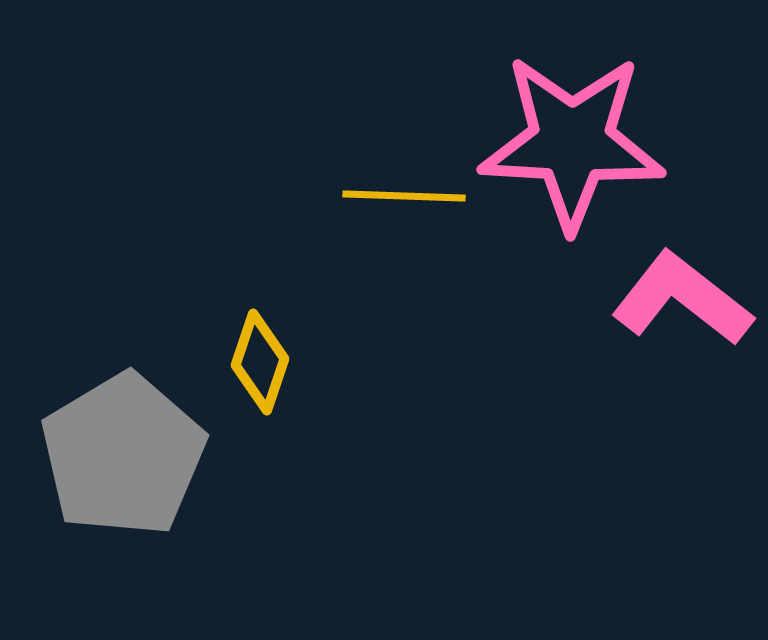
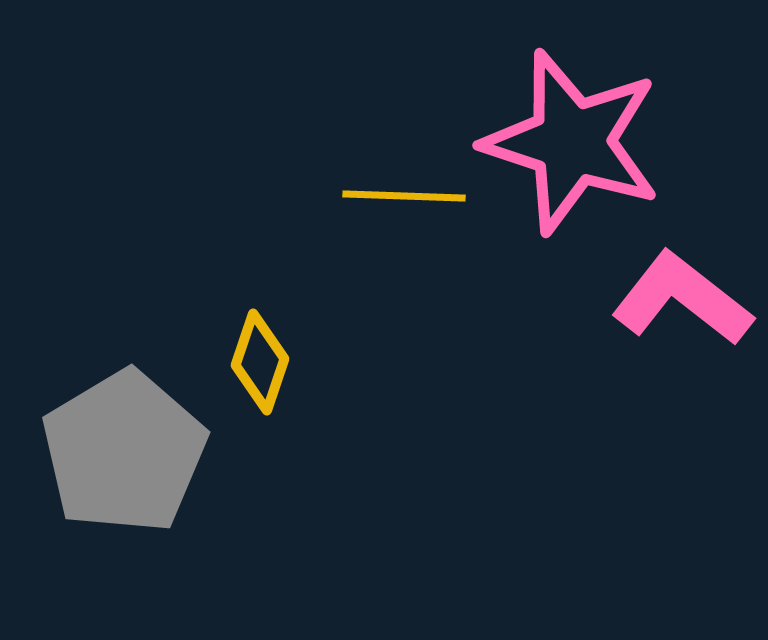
pink star: rotated 15 degrees clockwise
gray pentagon: moved 1 px right, 3 px up
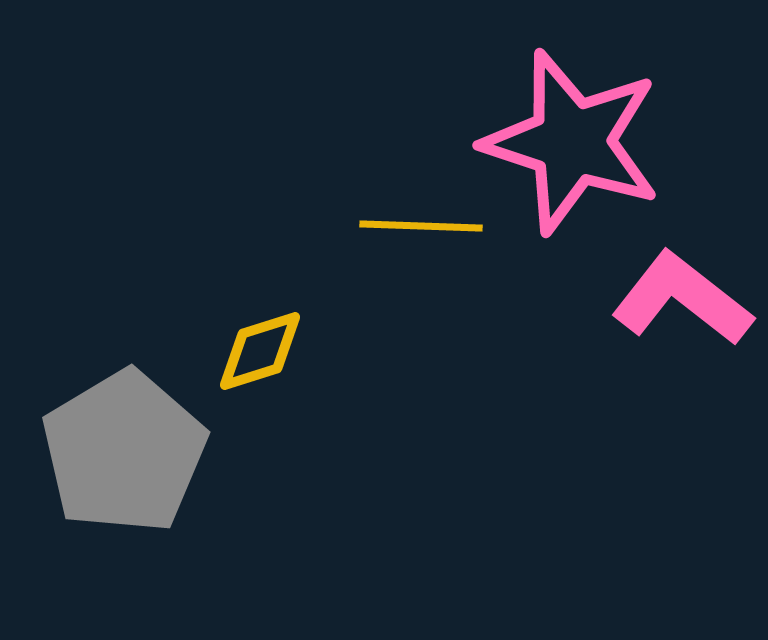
yellow line: moved 17 px right, 30 px down
yellow diamond: moved 11 px up; rotated 54 degrees clockwise
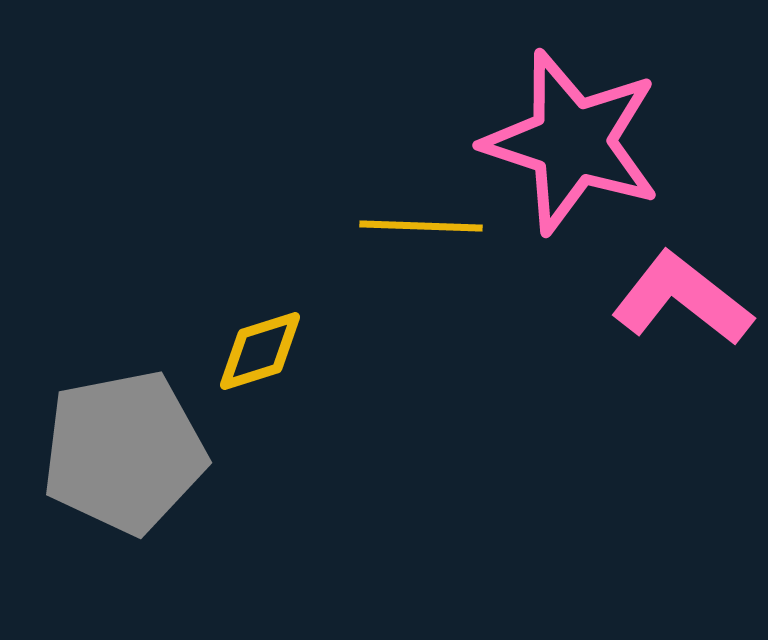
gray pentagon: rotated 20 degrees clockwise
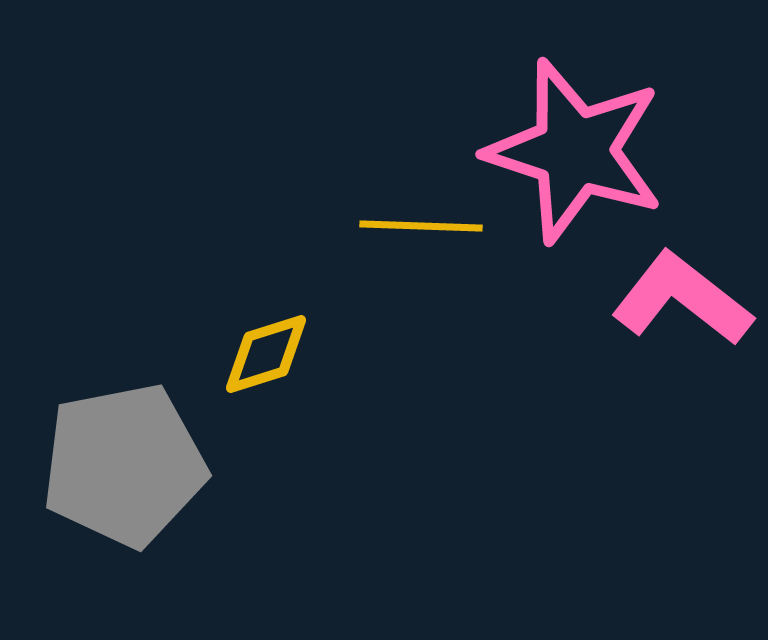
pink star: moved 3 px right, 9 px down
yellow diamond: moved 6 px right, 3 px down
gray pentagon: moved 13 px down
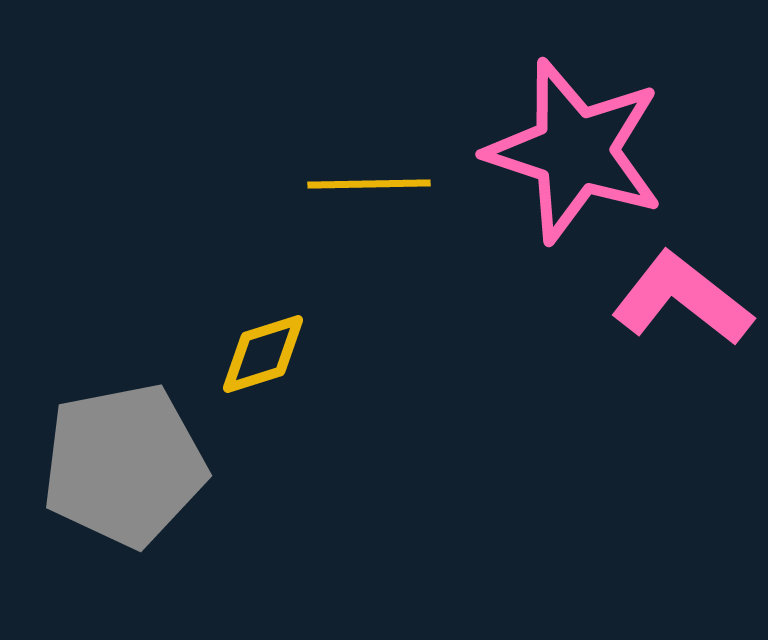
yellow line: moved 52 px left, 42 px up; rotated 3 degrees counterclockwise
yellow diamond: moved 3 px left
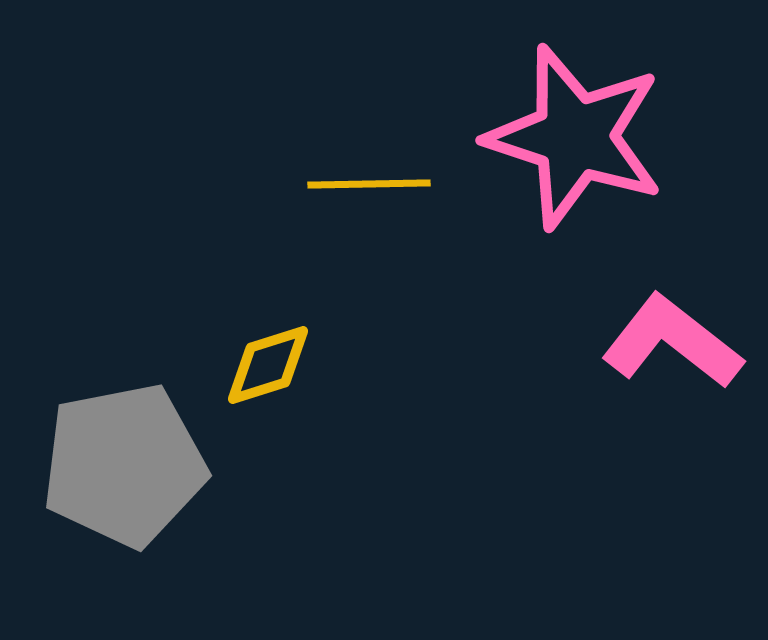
pink star: moved 14 px up
pink L-shape: moved 10 px left, 43 px down
yellow diamond: moved 5 px right, 11 px down
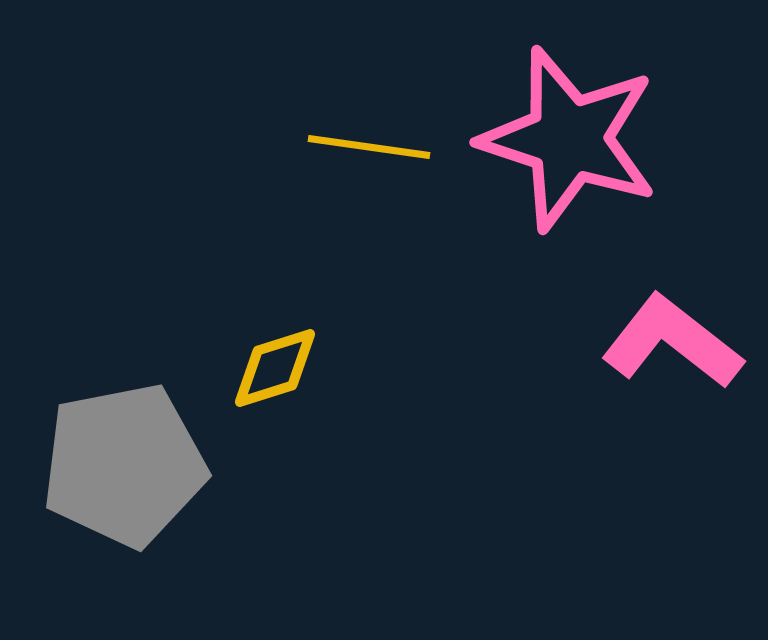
pink star: moved 6 px left, 2 px down
yellow line: moved 37 px up; rotated 9 degrees clockwise
yellow diamond: moved 7 px right, 3 px down
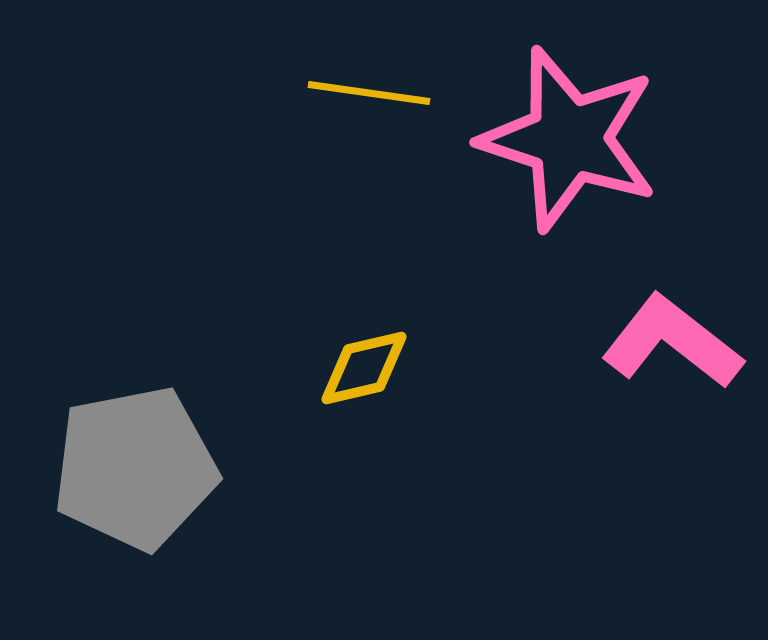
yellow line: moved 54 px up
yellow diamond: moved 89 px right; rotated 4 degrees clockwise
gray pentagon: moved 11 px right, 3 px down
